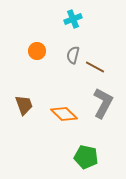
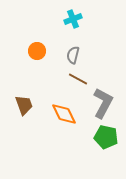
brown line: moved 17 px left, 12 px down
orange diamond: rotated 20 degrees clockwise
green pentagon: moved 20 px right, 20 px up
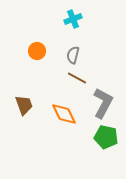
brown line: moved 1 px left, 1 px up
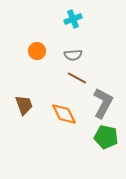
gray semicircle: rotated 108 degrees counterclockwise
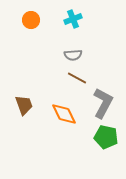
orange circle: moved 6 px left, 31 px up
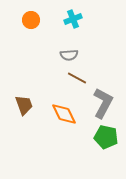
gray semicircle: moved 4 px left
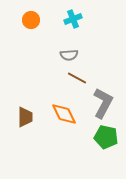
brown trapezoid: moved 1 px right, 12 px down; rotated 20 degrees clockwise
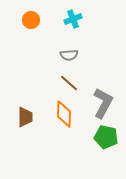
brown line: moved 8 px left, 5 px down; rotated 12 degrees clockwise
orange diamond: rotated 28 degrees clockwise
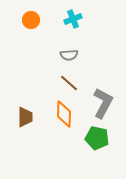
green pentagon: moved 9 px left, 1 px down
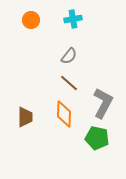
cyan cross: rotated 12 degrees clockwise
gray semicircle: moved 1 px down; rotated 48 degrees counterclockwise
